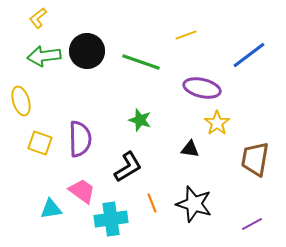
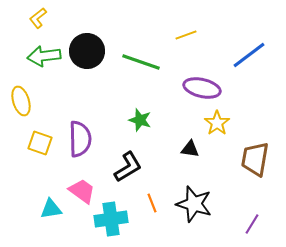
purple line: rotated 30 degrees counterclockwise
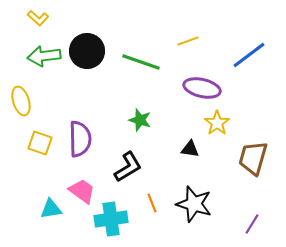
yellow L-shape: rotated 100 degrees counterclockwise
yellow line: moved 2 px right, 6 px down
brown trapezoid: moved 2 px left, 1 px up; rotated 6 degrees clockwise
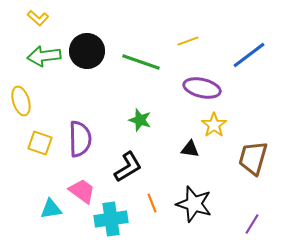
yellow star: moved 3 px left, 2 px down
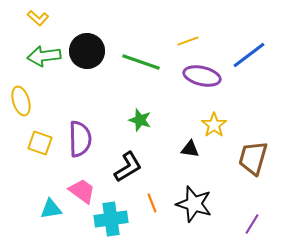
purple ellipse: moved 12 px up
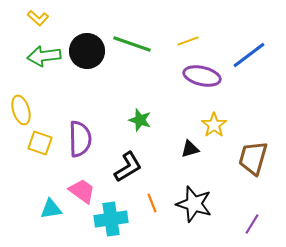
green line: moved 9 px left, 18 px up
yellow ellipse: moved 9 px down
black triangle: rotated 24 degrees counterclockwise
